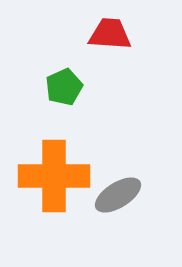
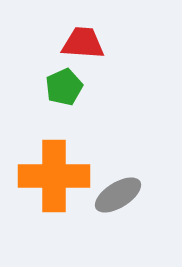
red trapezoid: moved 27 px left, 9 px down
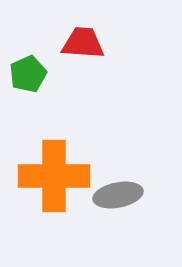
green pentagon: moved 36 px left, 13 px up
gray ellipse: rotated 21 degrees clockwise
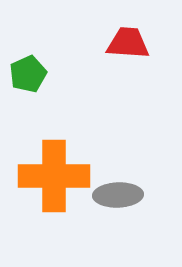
red trapezoid: moved 45 px right
gray ellipse: rotated 9 degrees clockwise
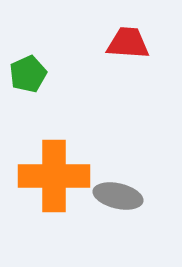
gray ellipse: moved 1 px down; rotated 15 degrees clockwise
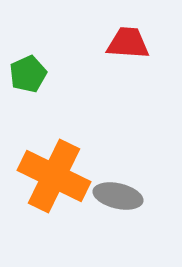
orange cross: rotated 26 degrees clockwise
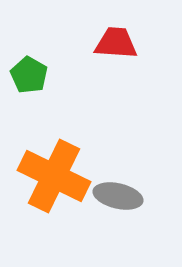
red trapezoid: moved 12 px left
green pentagon: moved 1 px right, 1 px down; rotated 18 degrees counterclockwise
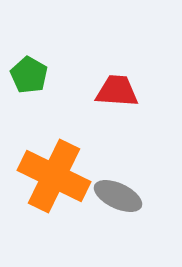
red trapezoid: moved 1 px right, 48 px down
gray ellipse: rotated 12 degrees clockwise
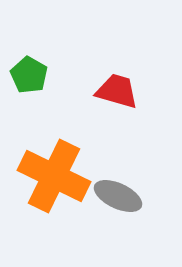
red trapezoid: rotated 12 degrees clockwise
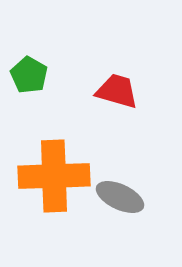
orange cross: rotated 28 degrees counterclockwise
gray ellipse: moved 2 px right, 1 px down
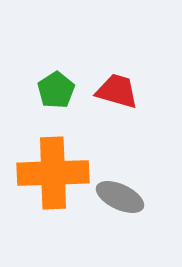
green pentagon: moved 27 px right, 15 px down; rotated 9 degrees clockwise
orange cross: moved 1 px left, 3 px up
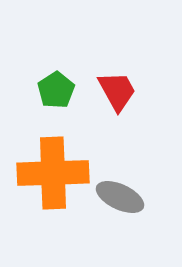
red trapezoid: rotated 45 degrees clockwise
